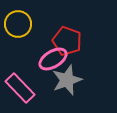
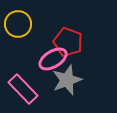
red pentagon: moved 1 px right, 1 px down
pink rectangle: moved 3 px right, 1 px down
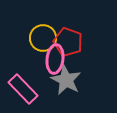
yellow circle: moved 25 px right, 14 px down
pink ellipse: moved 2 px right; rotated 52 degrees counterclockwise
gray star: moved 1 px left; rotated 24 degrees counterclockwise
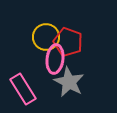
yellow circle: moved 3 px right, 1 px up
gray star: moved 3 px right, 2 px down
pink rectangle: rotated 12 degrees clockwise
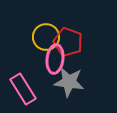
gray star: rotated 20 degrees counterclockwise
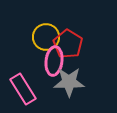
red pentagon: moved 2 px down; rotated 12 degrees clockwise
pink ellipse: moved 1 px left, 2 px down
gray star: rotated 8 degrees counterclockwise
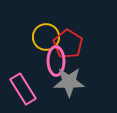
pink ellipse: moved 2 px right; rotated 8 degrees counterclockwise
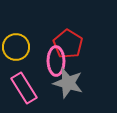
yellow circle: moved 30 px left, 10 px down
gray star: moved 1 px left, 1 px down; rotated 16 degrees clockwise
pink rectangle: moved 1 px right, 1 px up
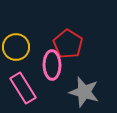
pink ellipse: moved 4 px left, 4 px down
gray star: moved 16 px right, 9 px down
pink rectangle: moved 1 px left
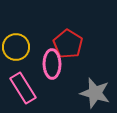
pink ellipse: moved 1 px up
gray star: moved 11 px right, 1 px down
